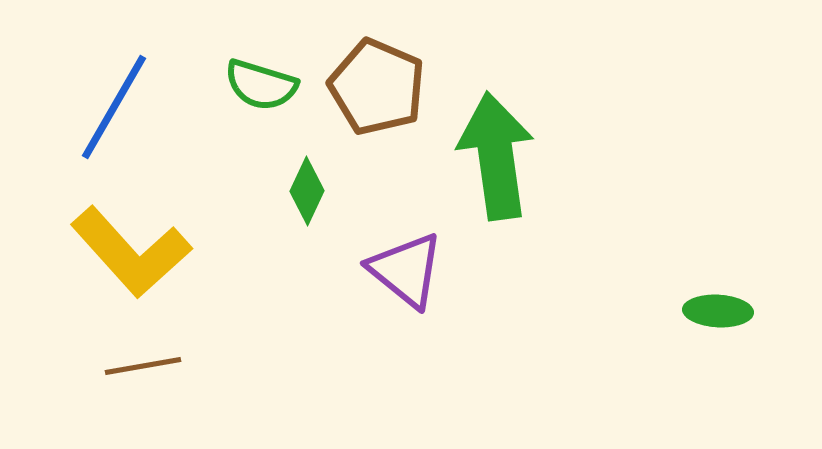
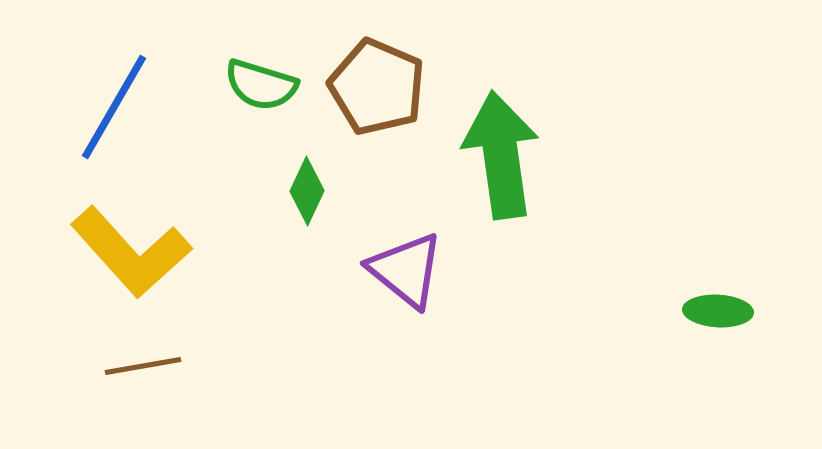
green arrow: moved 5 px right, 1 px up
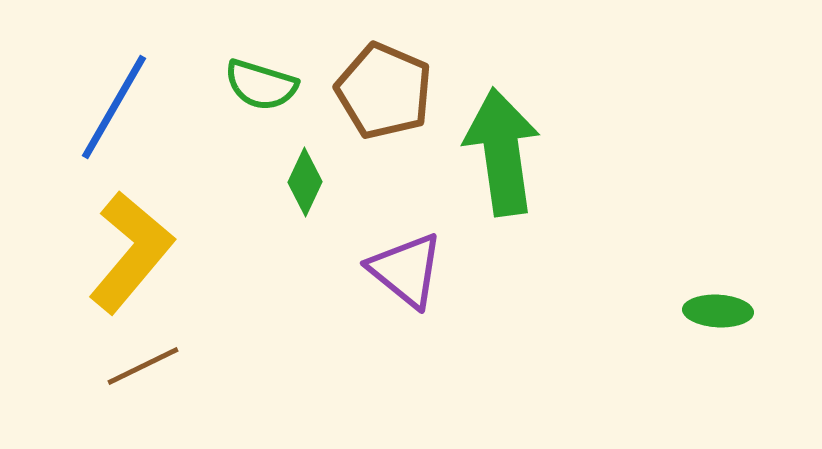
brown pentagon: moved 7 px right, 4 px down
green arrow: moved 1 px right, 3 px up
green diamond: moved 2 px left, 9 px up
yellow L-shape: rotated 98 degrees counterclockwise
brown line: rotated 16 degrees counterclockwise
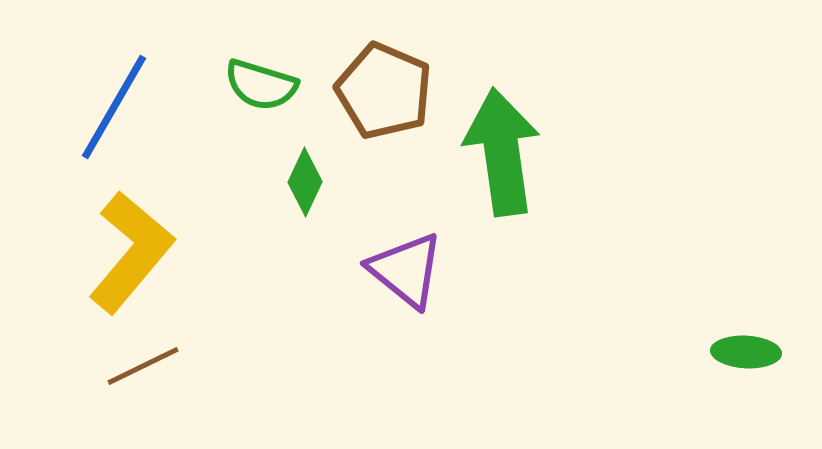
green ellipse: moved 28 px right, 41 px down
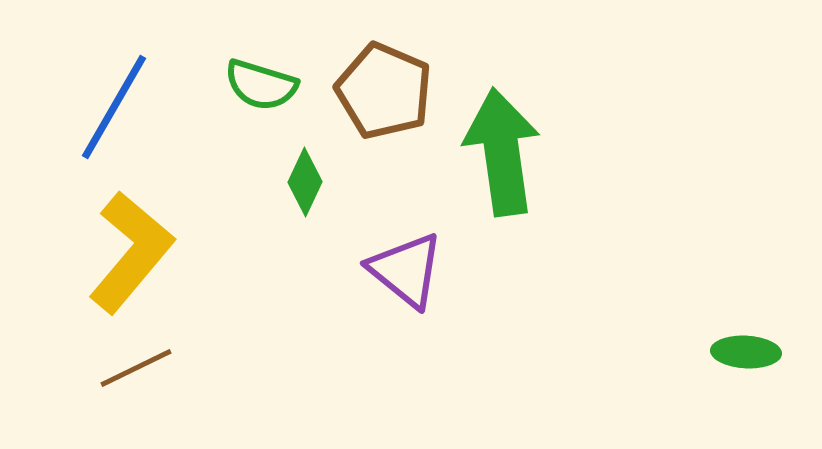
brown line: moved 7 px left, 2 px down
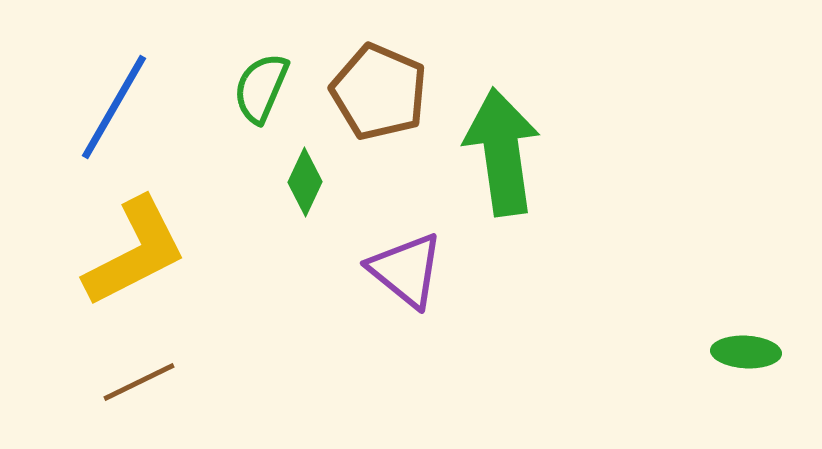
green semicircle: moved 3 px down; rotated 96 degrees clockwise
brown pentagon: moved 5 px left, 1 px down
yellow L-shape: moved 4 px right; rotated 23 degrees clockwise
brown line: moved 3 px right, 14 px down
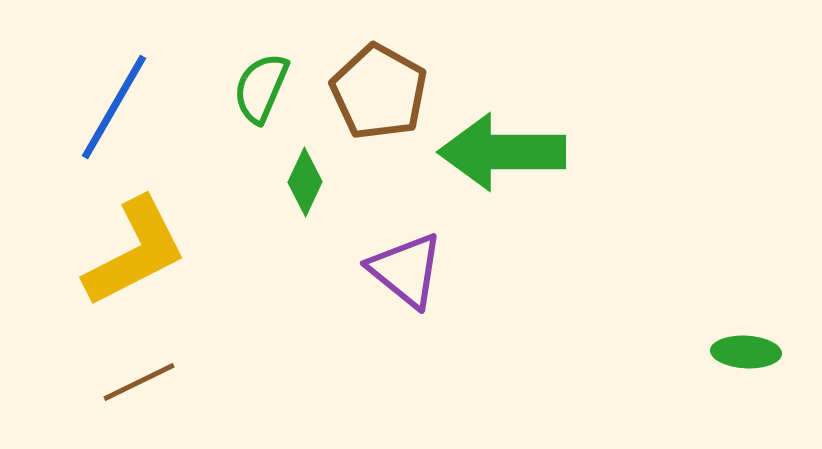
brown pentagon: rotated 6 degrees clockwise
green arrow: rotated 82 degrees counterclockwise
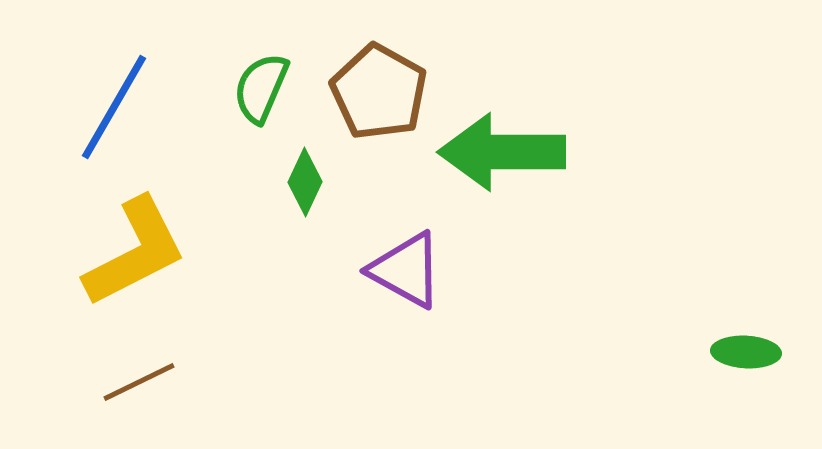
purple triangle: rotated 10 degrees counterclockwise
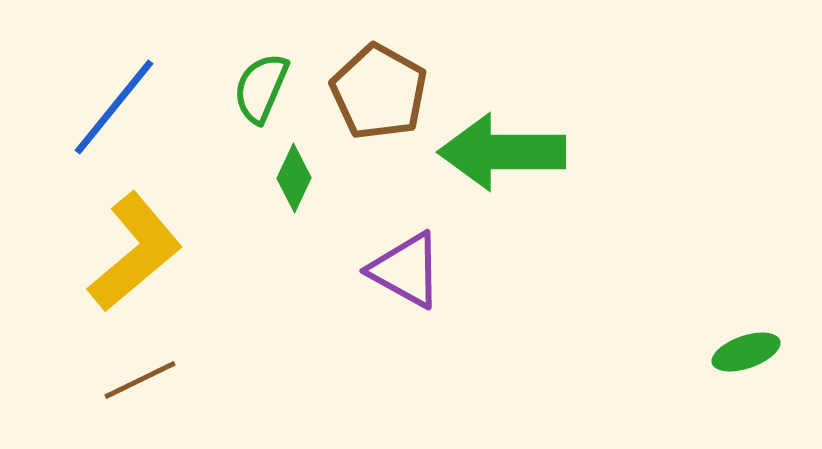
blue line: rotated 9 degrees clockwise
green diamond: moved 11 px left, 4 px up
yellow L-shape: rotated 13 degrees counterclockwise
green ellipse: rotated 22 degrees counterclockwise
brown line: moved 1 px right, 2 px up
